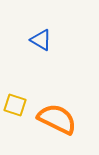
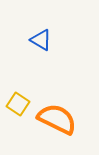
yellow square: moved 3 px right, 1 px up; rotated 15 degrees clockwise
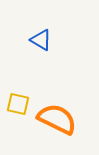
yellow square: rotated 20 degrees counterclockwise
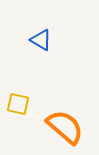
orange semicircle: moved 8 px right, 8 px down; rotated 15 degrees clockwise
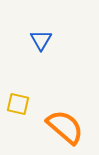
blue triangle: rotated 30 degrees clockwise
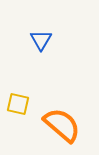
orange semicircle: moved 3 px left, 2 px up
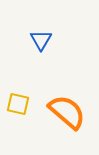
orange semicircle: moved 5 px right, 13 px up
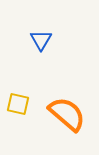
orange semicircle: moved 2 px down
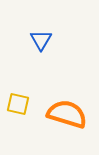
orange semicircle: rotated 24 degrees counterclockwise
